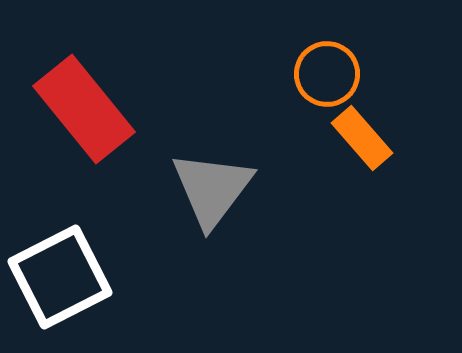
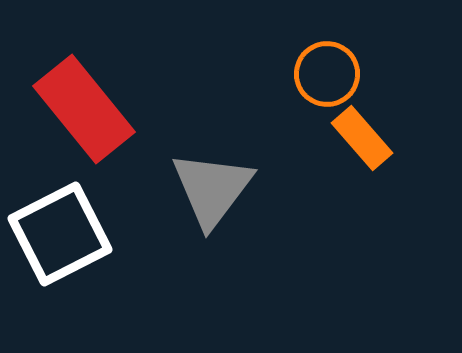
white square: moved 43 px up
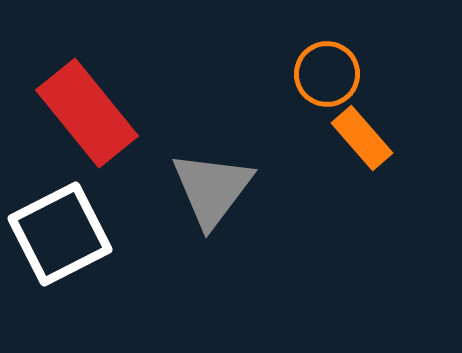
red rectangle: moved 3 px right, 4 px down
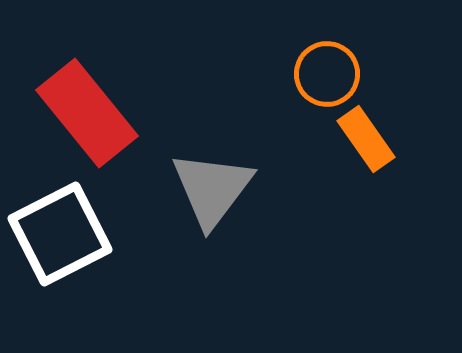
orange rectangle: moved 4 px right, 1 px down; rotated 6 degrees clockwise
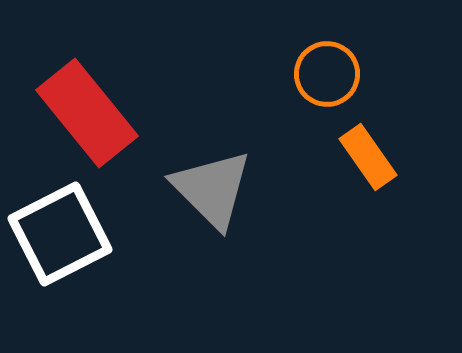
orange rectangle: moved 2 px right, 18 px down
gray triangle: rotated 22 degrees counterclockwise
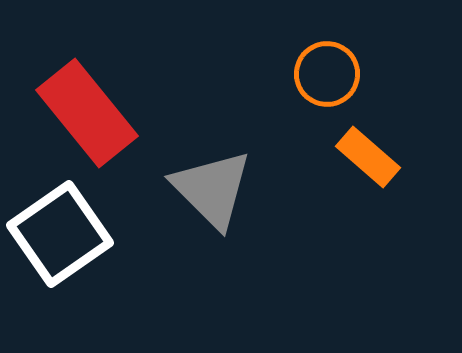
orange rectangle: rotated 14 degrees counterclockwise
white square: rotated 8 degrees counterclockwise
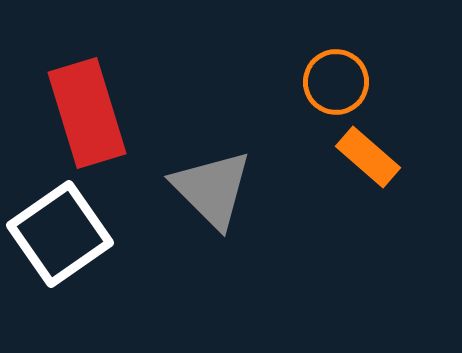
orange circle: moved 9 px right, 8 px down
red rectangle: rotated 22 degrees clockwise
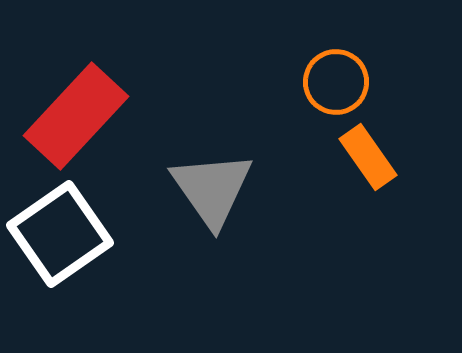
red rectangle: moved 11 px left, 3 px down; rotated 60 degrees clockwise
orange rectangle: rotated 14 degrees clockwise
gray triangle: rotated 10 degrees clockwise
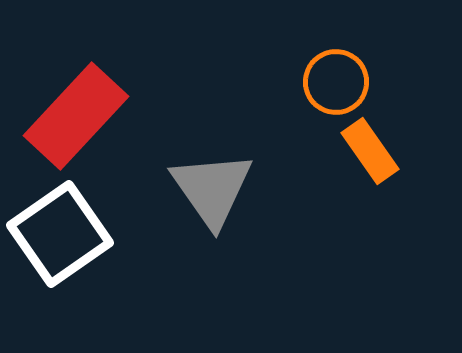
orange rectangle: moved 2 px right, 6 px up
